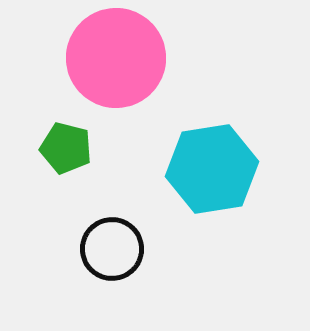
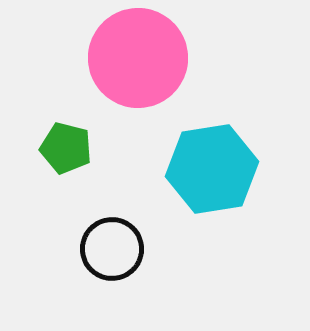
pink circle: moved 22 px right
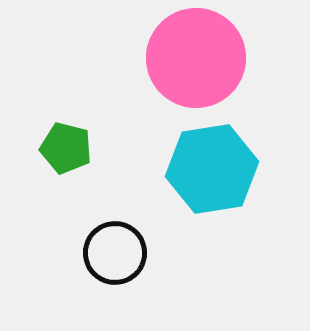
pink circle: moved 58 px right
black circle: moved 3 px right, 4 px down
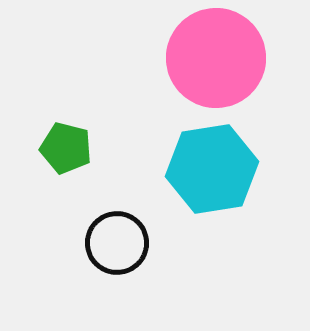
pink circle: moved 20 px right
black circle: moved 2 px right, 10 px up
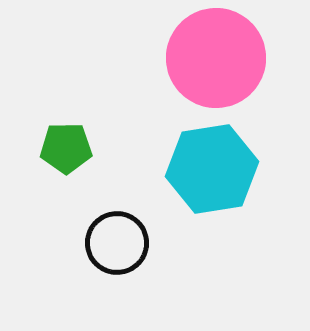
green pentagon: rotated 15 degrees counterclockwise
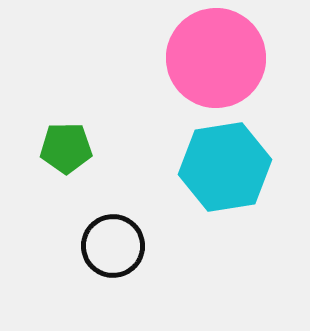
cyan hexagon: moved 13 px right, 2 px up
black circle: moved 4 px left, 3 px down
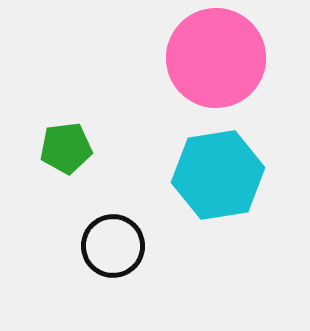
green pentagon: rotated 6 degrees counterclockwise
cyan hexagon: moved 7 px left, 8 px down
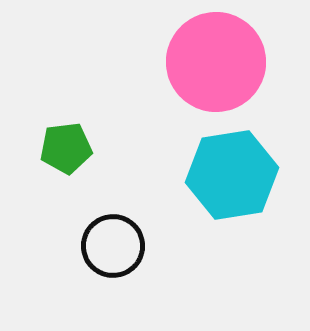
pink circle: moved 4 px down
cyan hexagon: moved 14 px right
